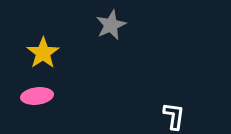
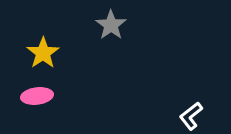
gray star: rotated 12 degrees counterclockwise
white L-shape: moved 17 px right; rotated 136 degrees counterclockwise
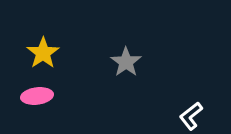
gray star: moved 15 px right, 37 px down
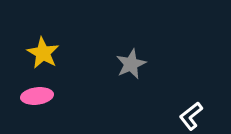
yellow star: rotated 8 degrees counterclockwise
gray star: moved 5 px right, 2 px down; rotated 12 degrees clockwise
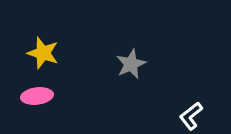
yellow star: rotated 12 degrees counterclockwise
